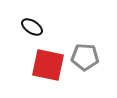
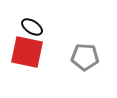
red square: moved 21 px left, 13 px up
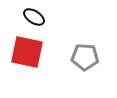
black ellipse: moved 2 px right, 10 px up
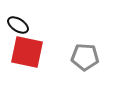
black ellipse: moved 16 px left, 8 px down
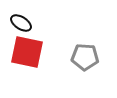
black ellipse: moved 3 px right, 2 px up
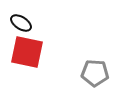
gray pentagon: moved 10 px right, 16 px down
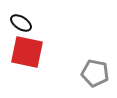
gray pentagon: rotated 8 degrees clockwise
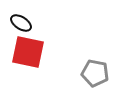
red square: moved 1 px right
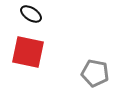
black ellipse: moved 10 px right, 9 px up
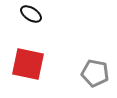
red square: moved 12 px down
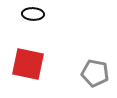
black ellipse: moved 2 px right; rotated 30 degrees counterclockwise
